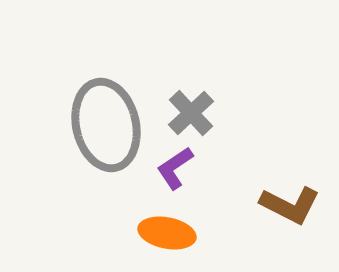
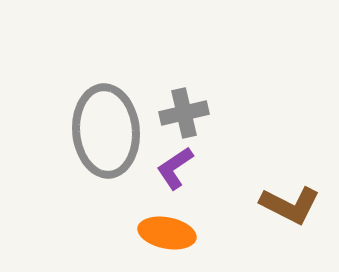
gray cross: moved 7 px left; rotated 30 degrees clockwise
gray ellipse: moved 6 px down; rotated 8 degrees clockwise
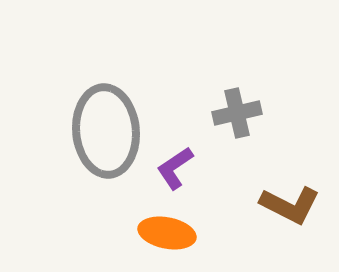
gray cross: moved 53 px right
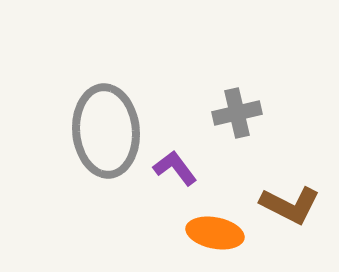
purple L-shape: rotated 87 degrees clockwise
orange ellipse: moved 48 px right
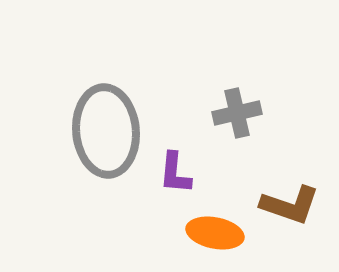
purple L-shape: moved 5 px down; rotated 138 degrees counterclockwise
brown L-shape: rotated 8 degrees counterclockwise
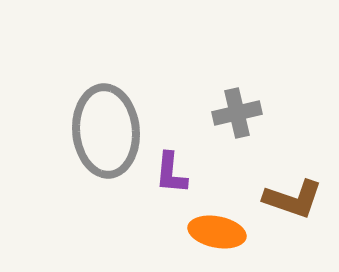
purple L-shape: moved 4 px left
brown L-shape: moved 3 px right, 6 px up
orange ellipse: moved 2 px right, 1 px up
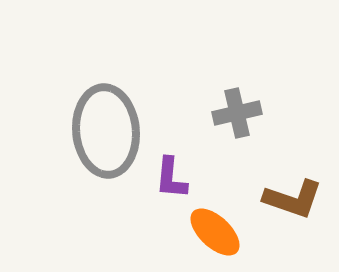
purple L-shape: moved 5 px down
orange ellipse: moved 2 px left; rotated 32 degrees clockwise
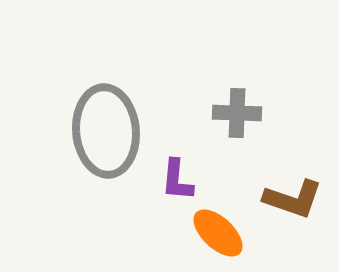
gray cross: rotated 15 degrees clockwise
purple L-shape: moved 6 px right, 2 px down
orange ellipse: moved 3 px right, 1 px down
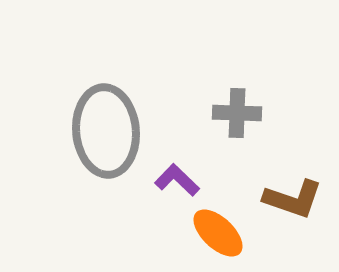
purple L-shape: rotated 129 degrees clockwise
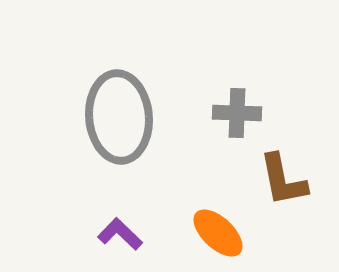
gray ellipse: moved 13 px right, 14 px up
purple L-shape: moved 57 px left, 54 px down
brown L-shape: moved 10 px left, 19 px up; rotated 60 degrees clockwise
